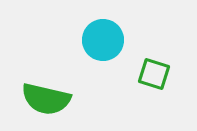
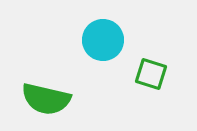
green square: moved 3 px left
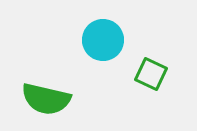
green square: rotated 8 degrees clockwise
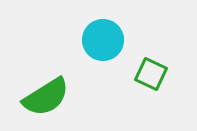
green semicircle: moved 2 px up; rotated 45 degrees counterclockwise
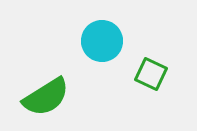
cyan circle: moved 1 px left, 1 px down
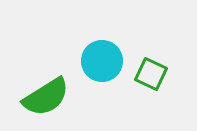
cyan circle: moved 20 px down
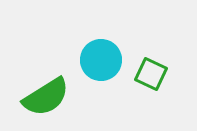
cyan circle: moved 1 px left, 1 px up
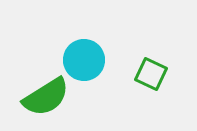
cyan circle: moved 17 px left
